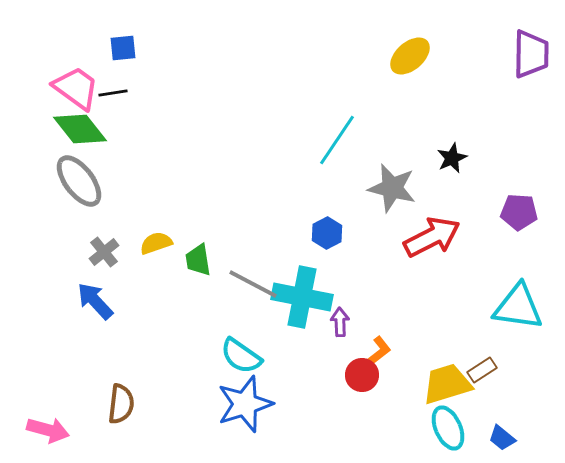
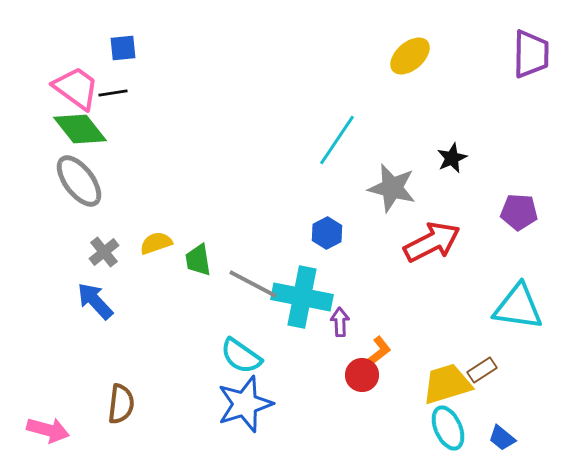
red arrow: moved 5 px down
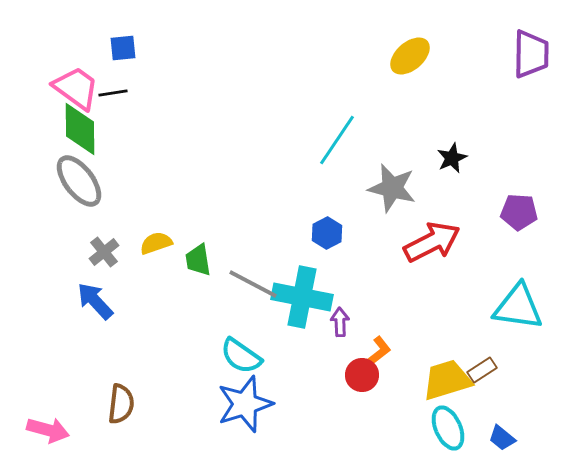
green diamond: rotated 38 degrees clockwise
yellow trapezoid: moved 4 px up
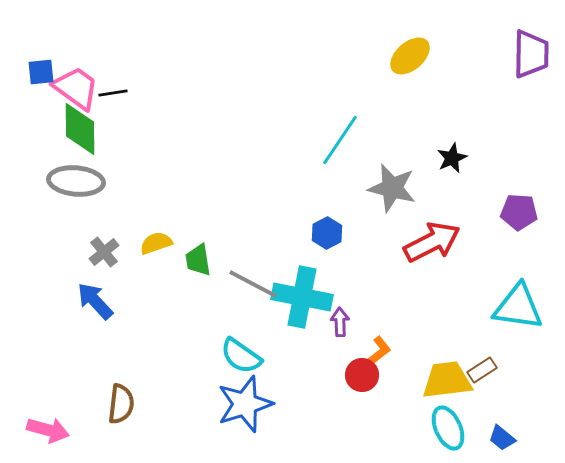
blue square: moved 82 px left, 24 px down
cyan line: moved 3 px right
gray ellipse: moved 3 px left; rotated 48 degrees counterclockwise
yellow trapezoid: rotated 10 degrees clockwise
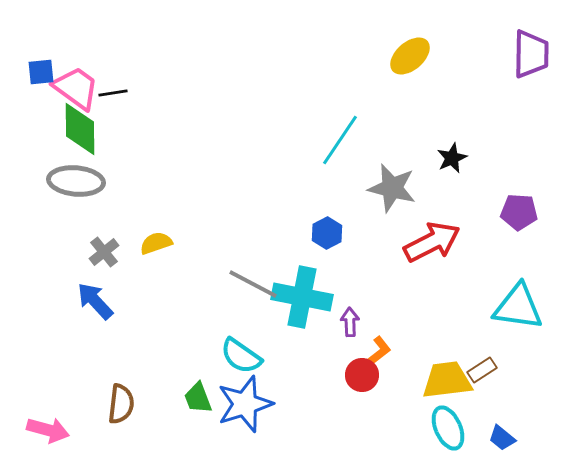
green trapezoid: moved 138 px down; rotated 12 degrees counterclockwise
purple arrow: moved 10 px right
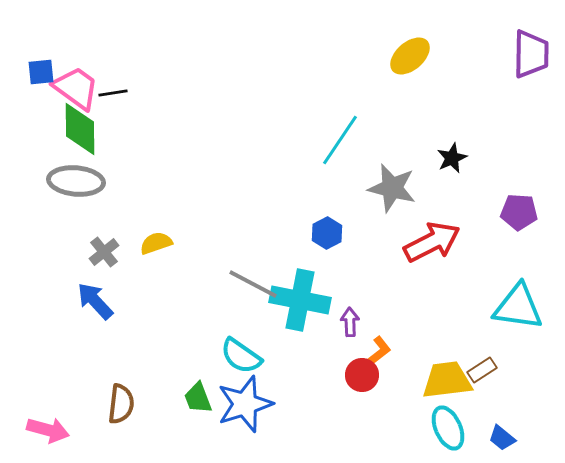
cyan cross: moved 2 px left, 3 px down
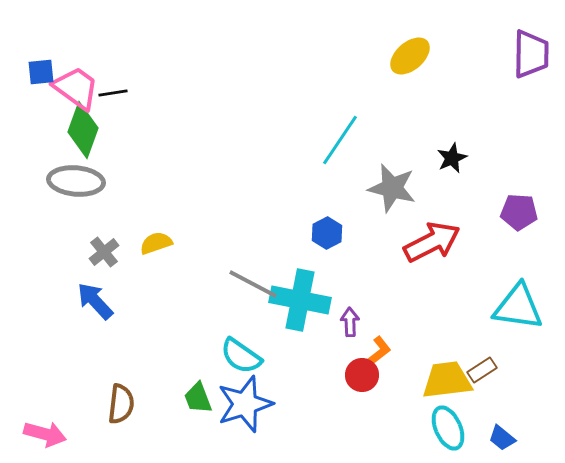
green diamond: moved 3 px right, 1 px down; rotated 20 degrees clockwise
pink arrow: moved 3 px left, 4 px down
